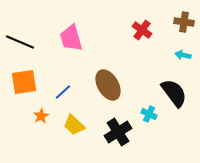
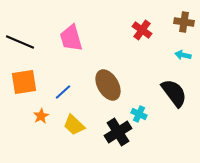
cyan cross: moved 10 px left
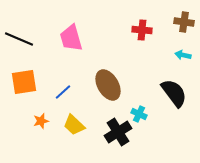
red cross: rotated 30 degrees counterclockwise
black line: moved 1 px left, 3 px up
orange star: moved 5 px down; rotated 14 degrees clockwise
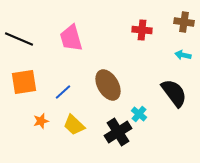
cyan cross: rotated 14 degrees clockwise
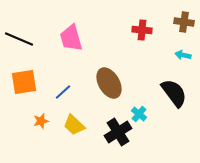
brown ellipse: moved 1 px right, 2 px up
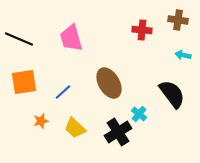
brown cross: moved 6 px left, 2 px up
black semicircle: moved 2 px left, 1 px down
yellow trapezoid: moved 1 px right, 3 px down
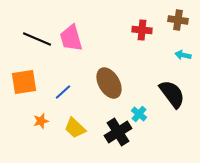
black line: moved 18 px right
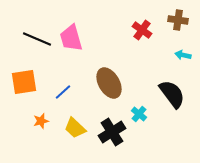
red cross: rotated 30 degrees clockwise
black cross: moved 6 px left
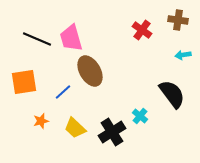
cyan arrow: rotated 21 degrees counterclockwise
brown ellipse: moved 19 px left, 12 px up
cyan cross: moved 1 px right, 2 px down
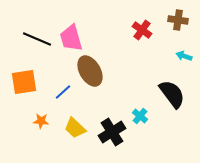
cyan arrow: moved 1 px right, 1 px down; rotated 28 degrees clockwise
orange star: rotated 21 degrees clockwise
